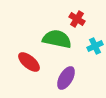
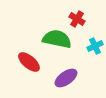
purple ellipse: rotated 25 degrees clockwise
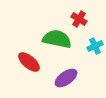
red cross: moved 2 px right
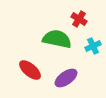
cyan cross: moved 2 px left
red ellipse: moved 1 px right, 8 px down
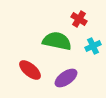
green semicircle: moved 2 px down
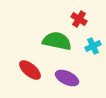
purple ellipse: moved 1 px right; rotated 60 degrees clockwise
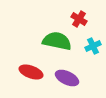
red ellipse: moved 1 px right, 2 px down; rotated 20 degrees counterclockwise
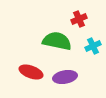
red cross: rotated 35 degrees clockwise
purple ellipse: moved 2 px left, 1 px up; rotated 35 degrees counterclockwise
